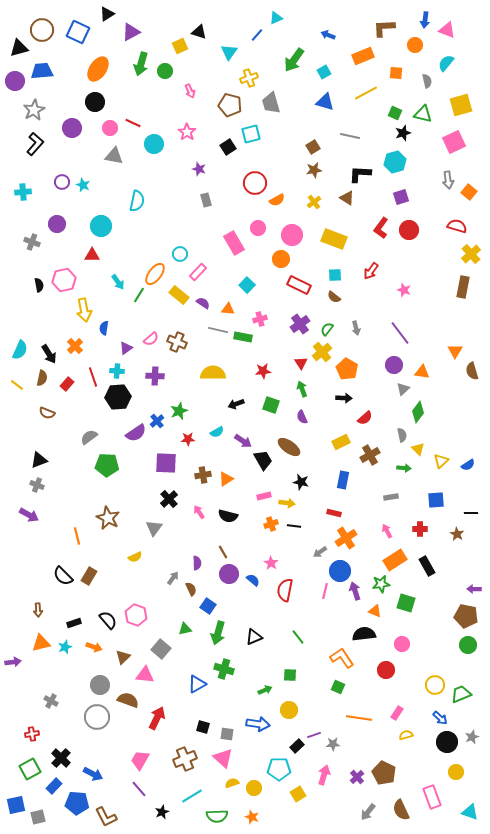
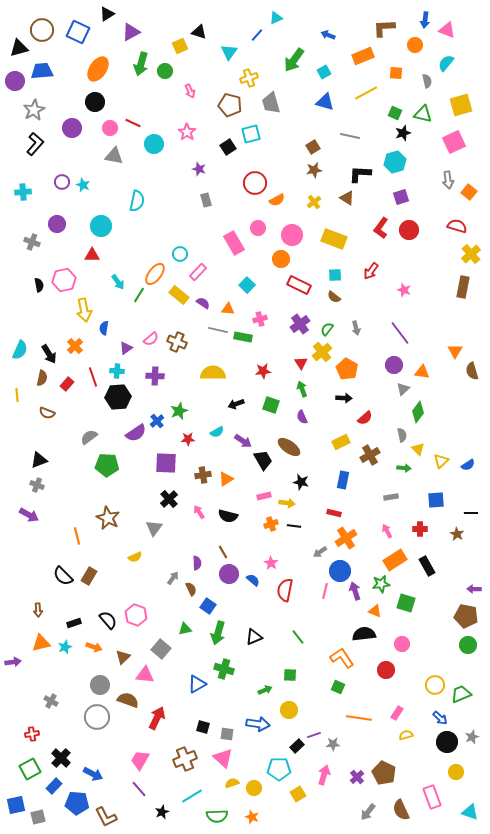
yellow line at (17, 385): moved 10 px down; rotated 48 degrees clockwise
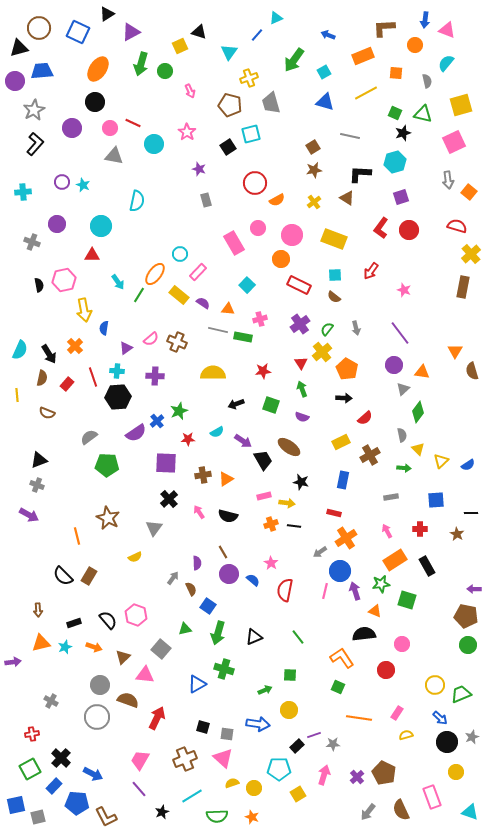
brown circle at (42, 30): moved 3 px left, 2 px up
purple semicircle at (302, 417): rotated 48 degrees counterclockwise
green square at (406, 603): moved 1 px right, 3 px up
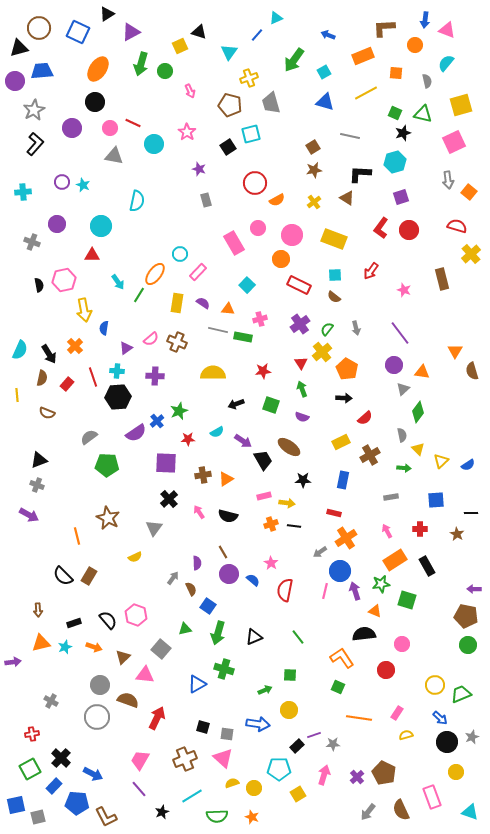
brown rectangle at (463, 287): moved 21 px left, 8 px up; rotated 25 degrees counterclockwise
yellow rectangle at (179, 295): moved 2 px left, 8 px down; rotated 60 degrees clockwise
black star at (301, 482): moved 2 px right, 2 px up; rotated 14 degrees counterclockwise
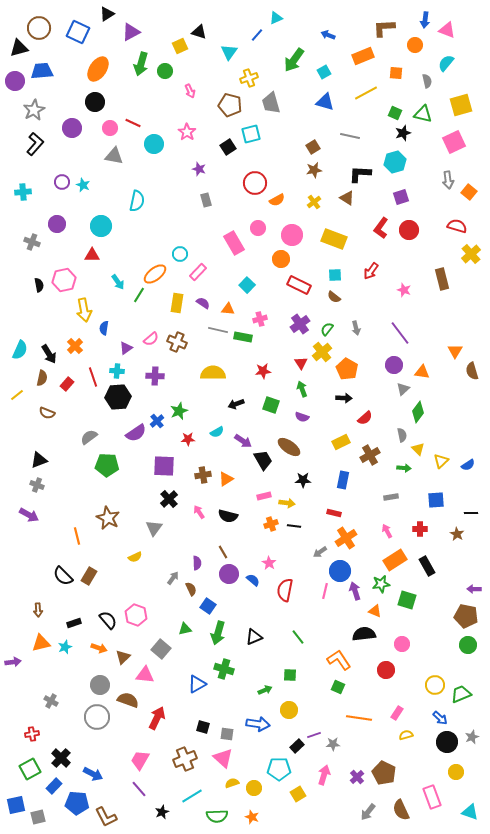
orange ellipse at (155, 274): rotated 15 degrees clockwise
yellow line at (17, 395): rotated 56 degrees clockwise
purple square at (166, 463): moved 2 px left, 3 px down
pink star at (271, 563): moved 2 px left
orange arrow at (94, 647): moved 5 px right, 1 px down
orange L-shape at (342, 658): moved 3 px left, 2 px down
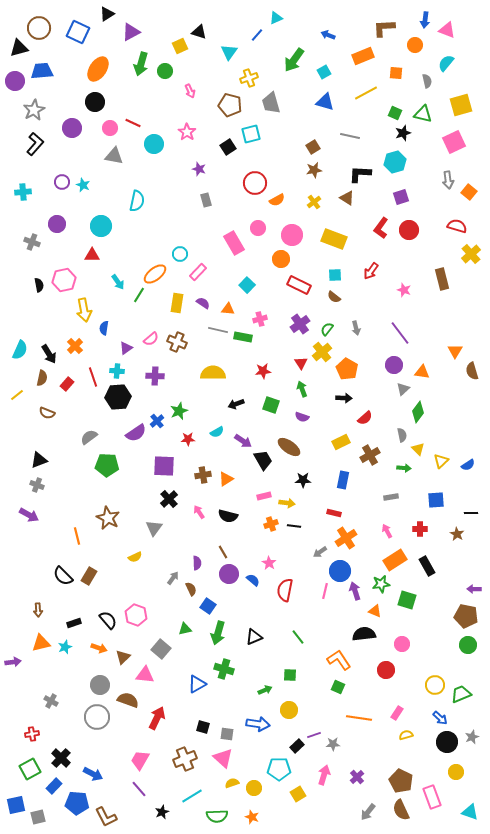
brown pentagon at (384, 773): moved 17 px right, 8 px down
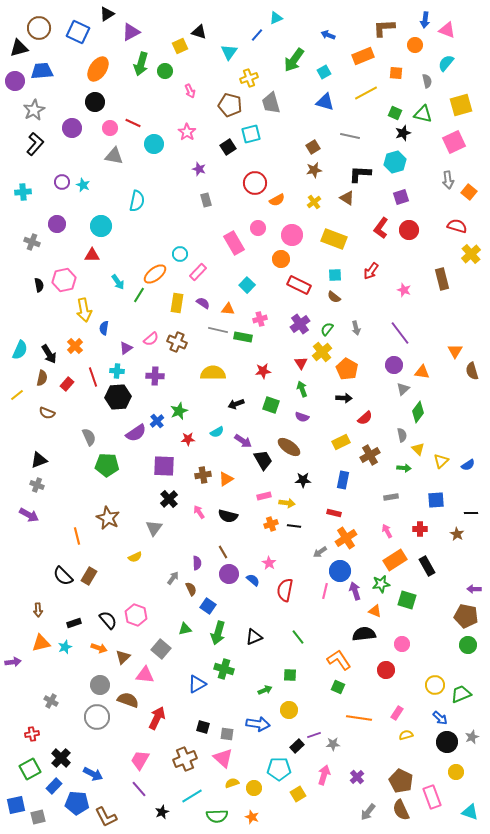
gray semicircle at (89, 437): rotated 102 degrees clockwise
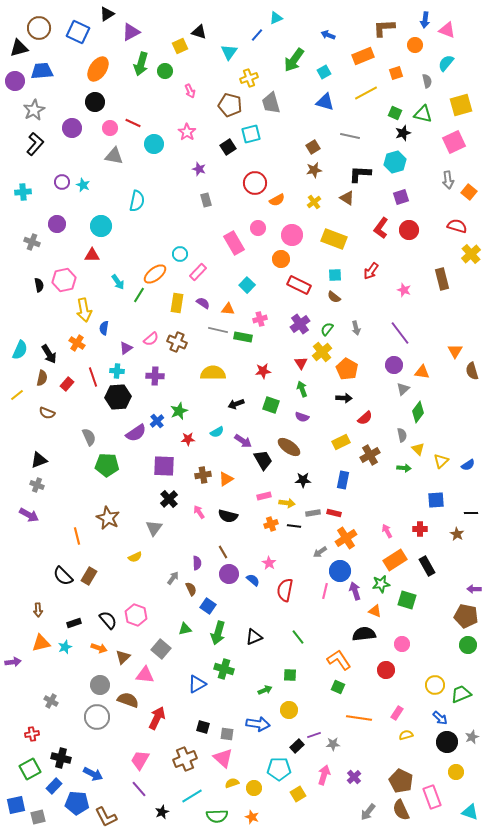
orange square at (396, 73): rotated 24 degrees counterclockwise
orange cross at (75, 346): moved 2 px right, 3 px up; rotated 14 degrees counterclockwise
gray rectangle at (391, 497): moved 78 px left, 16 px down
black cross at (61, 758): rotated 30 degrees counterclockwise
purple cross at (357, 777): moved 3 px left
